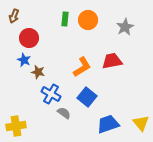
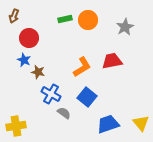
green rectangle: rotated 72 degrees clockwise
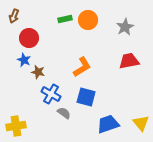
red trapezoid: moved 17 px right
blue square: moved 1 px left; rotated 24 degrees counterclockwise
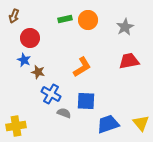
red circle: moved 1 px right
blue square: moved 4 px down; rotated 12 degrees counterclockwise
gray semicircle: rotated 16 degrees counterclockwise
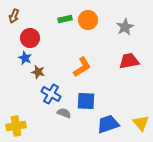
blue star: moved 1 px right, 2 px up
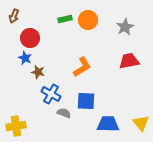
blue trapezoid: rotated 20 degrees clockwise
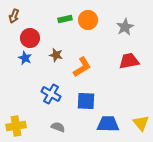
brown star: moved 18 px right, 17 px up
gray semicircle: moved 6 px left, 14 px down
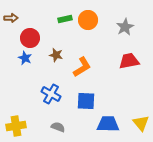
brown arrow: moved 3 px left, 2 px down; rotated 112 degrees counterclockwise
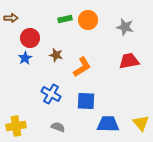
gray star: rotated 30 degrees counterclockwise
blue star: rotated 16 degrees clockwise
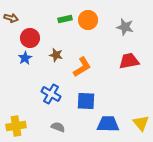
brown arrow: rotated 16 degrees clockwise
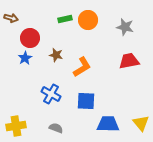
gray semicircle: moved 2 px left, 1 px down
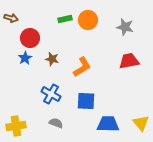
brown star: moved 4 px left, 4 px down
gray semicircle: moved 5 px up
